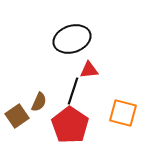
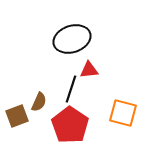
black line: moved 2 px left, 2 px up
brown square: rotated 15 degrees clockwise
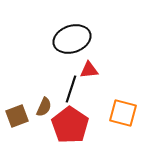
brown semicircle: moved 5 px right, 5 px down
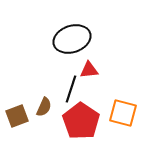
red pentagon: moved 11 px right, 4 px up
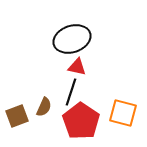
red triangle: moved 12 px left, 3 px up; rotated 18 degrees clockwise
black line: moved 3 px down
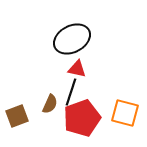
black ellipse: rotated 9 degrees counterclockwise
red triangle: moved 2 px down
brown semicircle: moved 6 px right, 3 px up
orange square: moved 2 px right
red pentagon: moved 1 px right, 3 px up; rotated 18 degrees clockwise
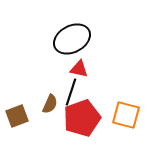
red triangle: moved 2 px right
orange square: moved 1 px right, 2 px down
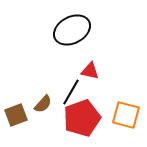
black ellipse: moved 9 px up
red triangle: moved 11 px right, 2 px down
black line: rotated 12 degrees clockwise
brown semicircle: moved 7 px left; rotated 18 degrees clockwise
brown square: moved 1 px left, 1 px up
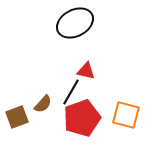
black ellipse: moved 3 px right, 7 px up
red triangle: moved 4 px left
brown square: moved 1 px right, 2 px down
